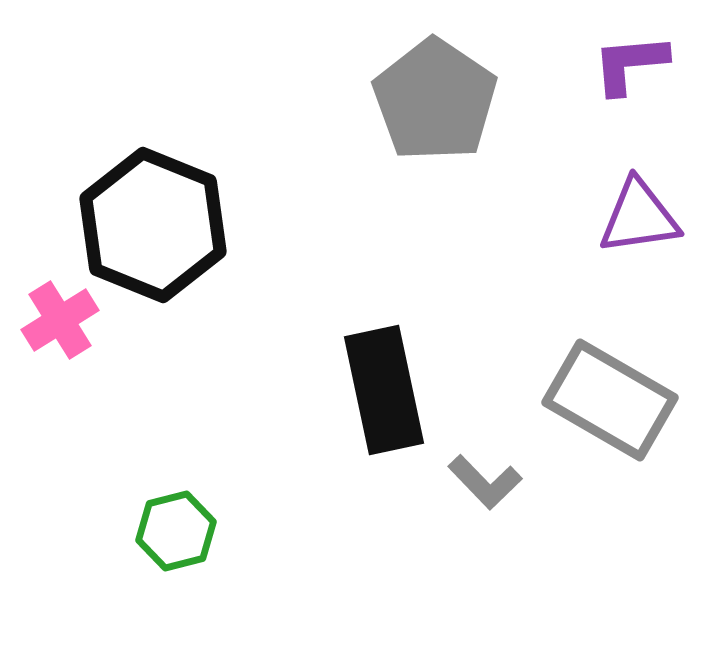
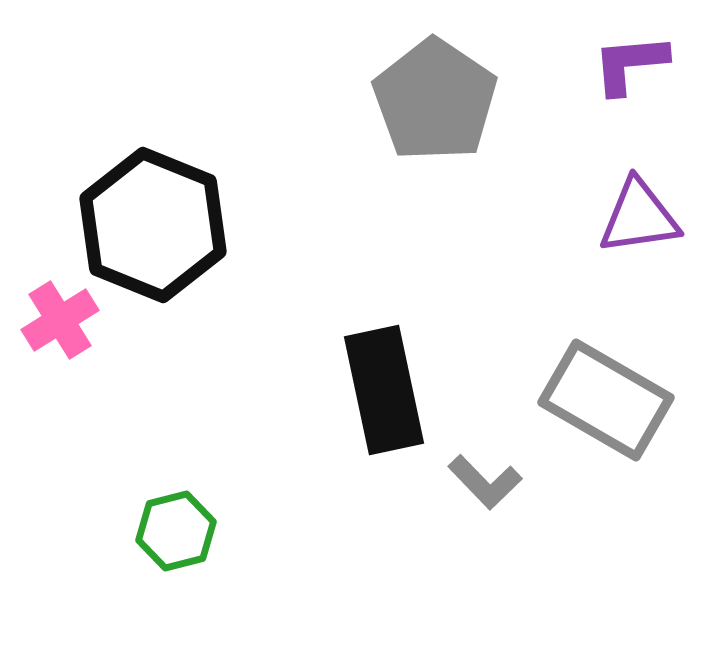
gray rectangle: moved 4 px left
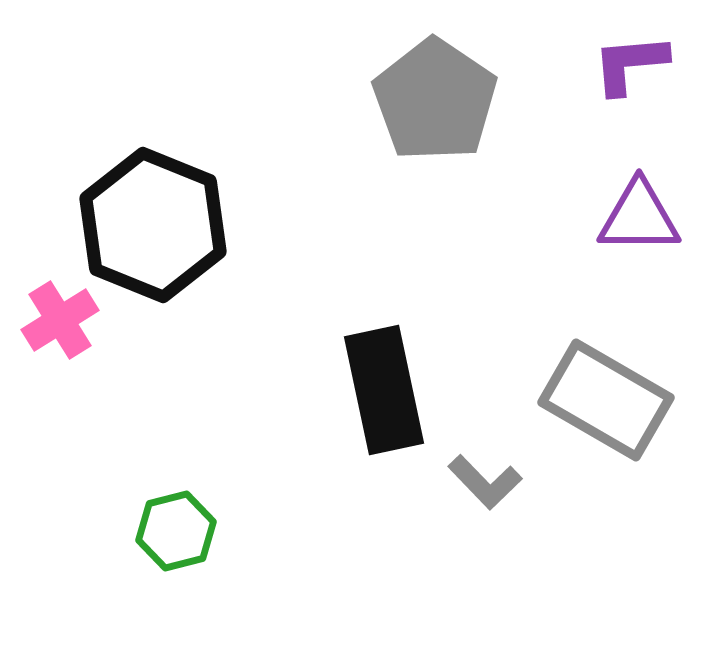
purple triangle: rotated 8 degrees clockwise
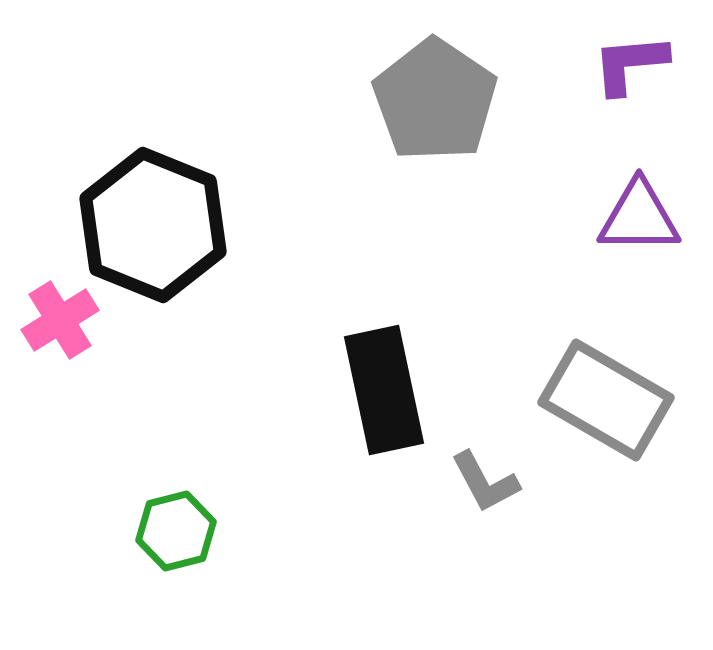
gray L-shape: rotated 16 degrees clockwise
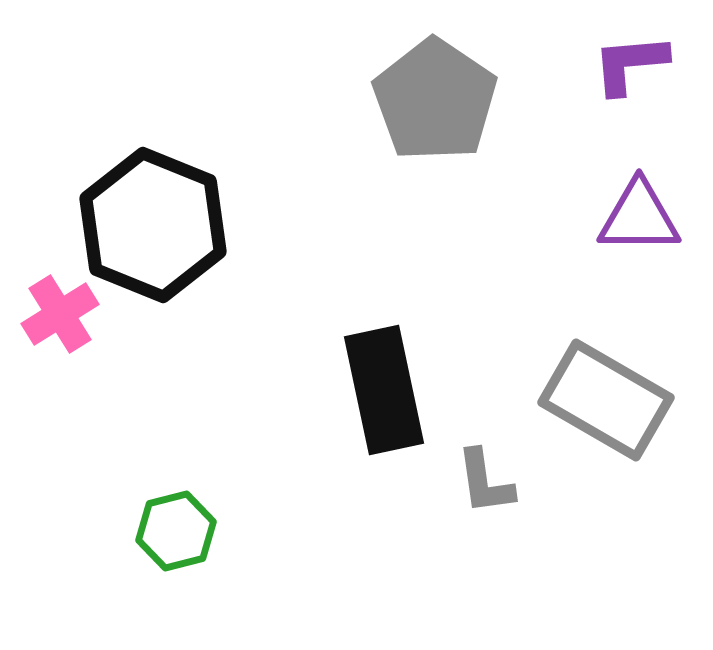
pink cross: moved 6 px up
gray L-shape: rotated 20 degrees clockwise
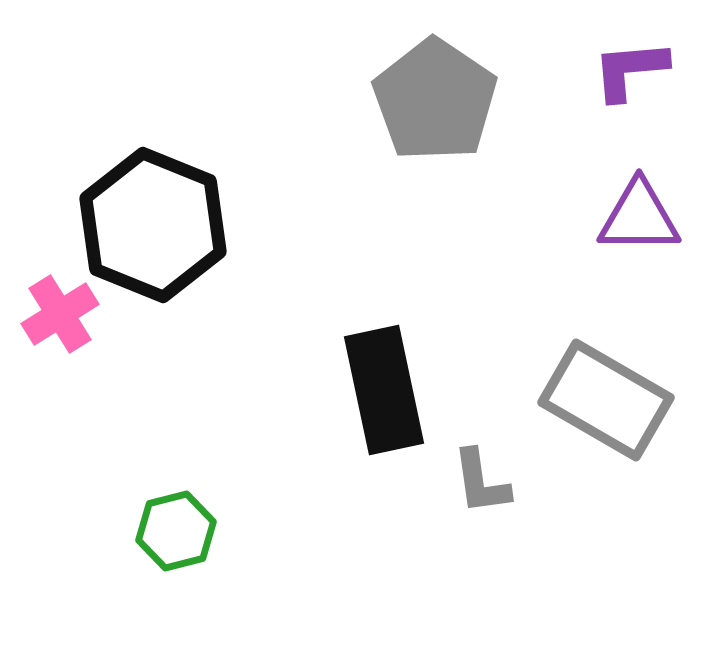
purple L-shape: moved 6 px down
gray L-shape: moved 4 px left
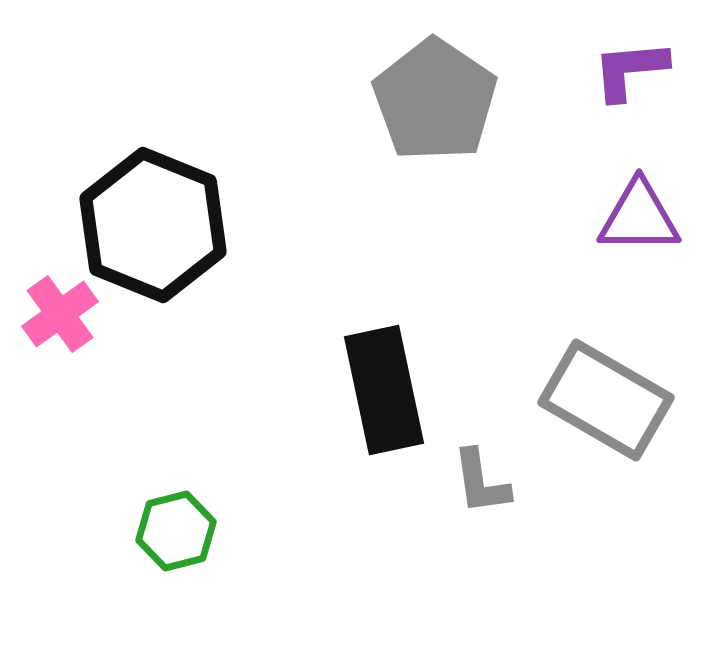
pink cross: rotated 4 degrees counterclockwise
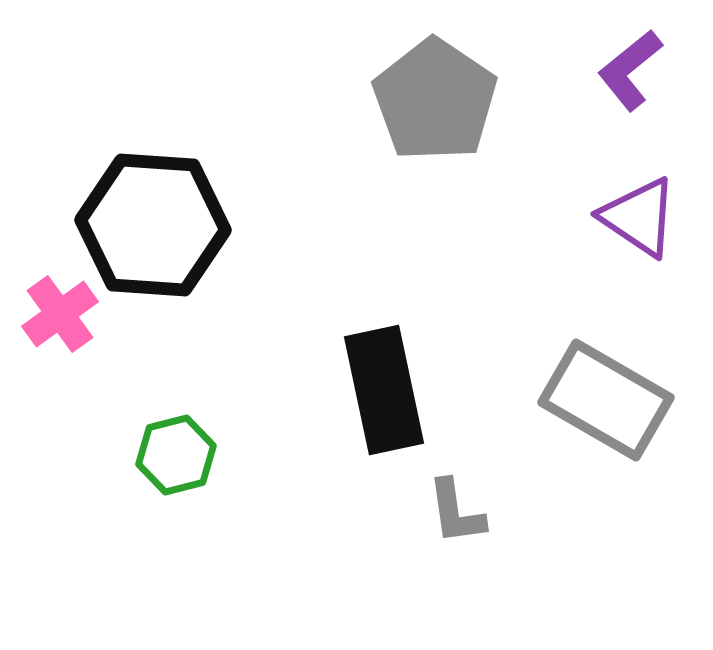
purple L-shape: rotated 34 degrees counterclockwise
purple triangle: rotated 34 degrees clockwise
black hexagon: rotated 18 degrees counterclockwise
gray L-shape: moved 25 px left, 30 px down
green hexagon: moved 76 px up
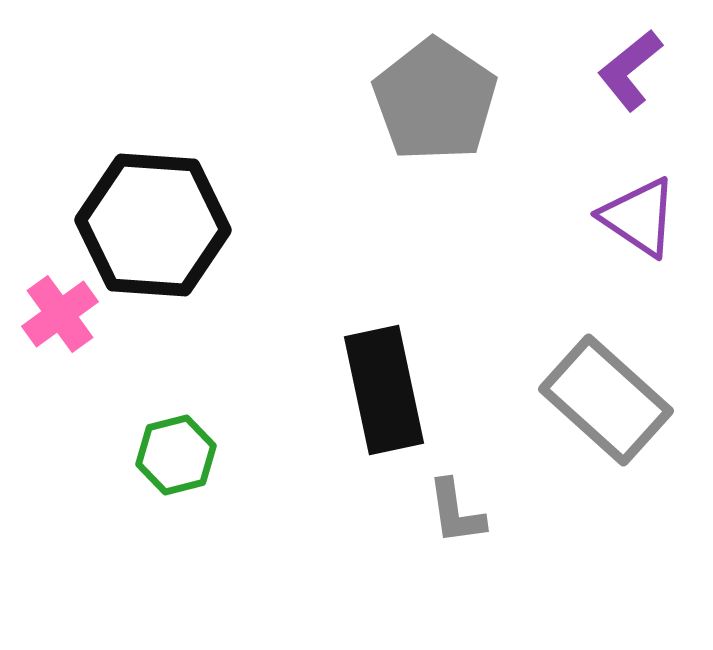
gray rectangle: rotated 12 degrees clockwise
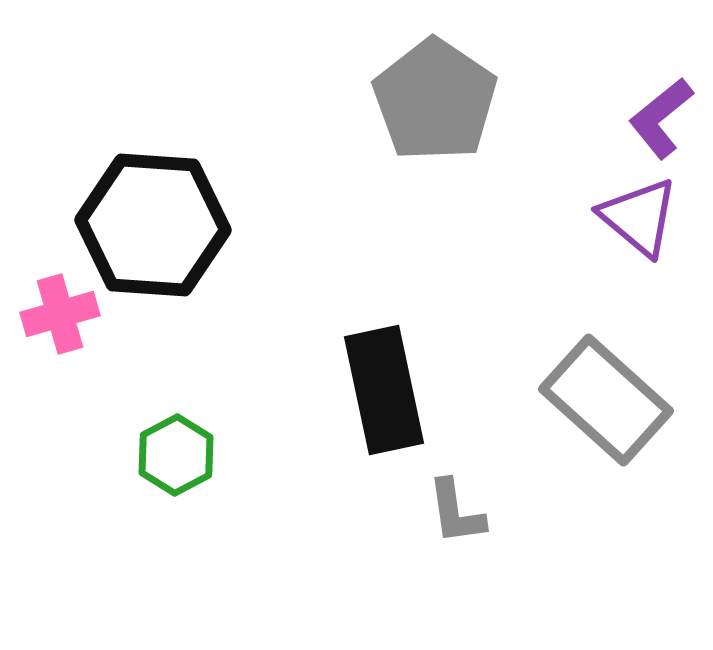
purple L-shape: moved 31 px right, 48 px down
purple triangle: rotated 6 degrees clockwise
pink cross: rotated 20 degrees clockwise
green hexagon: rotated 14 degrees counterclockwise
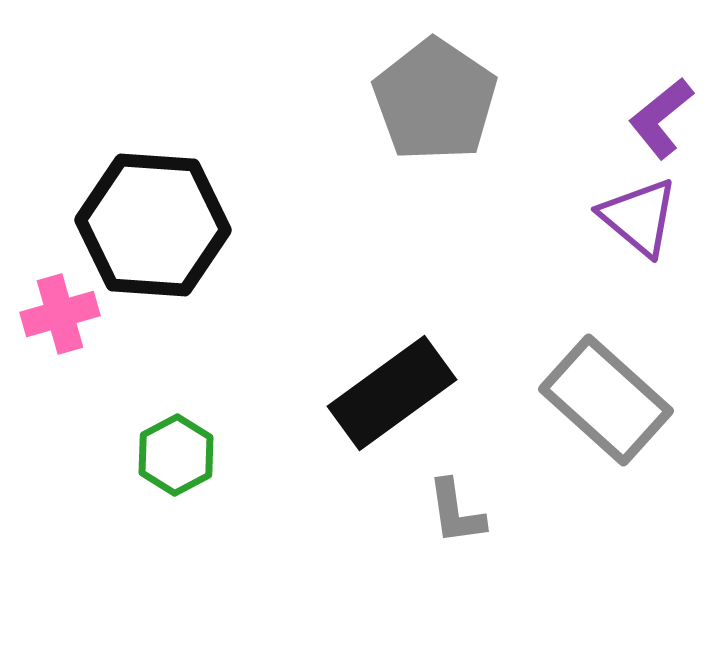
black rectangle: moved 8 px right, 3 px down; rotated 66 degrees clockwise
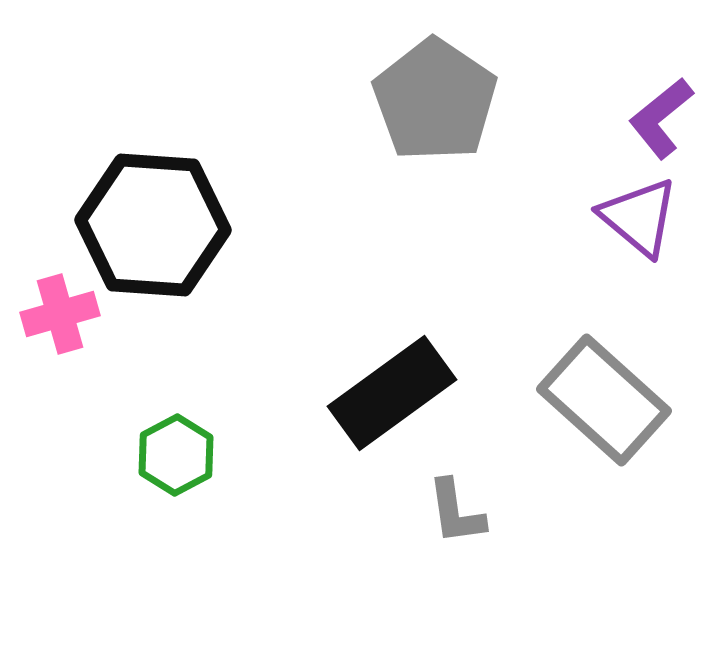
gray rectangle: moved 2 px left
